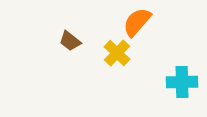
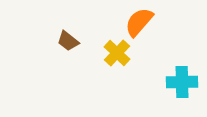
orange semicircle: moved 2 px right
brown trapezoid: moved 2 px left
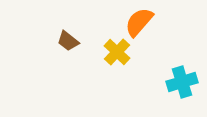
yellow cross: moved 1 px up
cyan cross: rotated 16 degrees counterclockwise
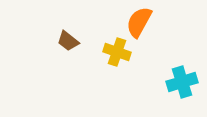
orange semicircle: rotated 12 degrees counterclockwise
yellow cross: rotated 24 degrees counterclockwise
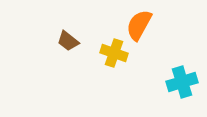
orange semicircle: moved 3 px down
yellow cross: moved 3 px left, 1 px down
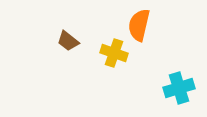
orange semicircle: rotated 16 degrees counterclockwise
cyan cross: moved 3 px left, 6 px down
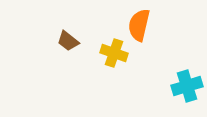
cyan cross: moved 8 px right, 2 px up
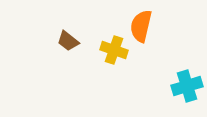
orange semicircle: moved 2 px right, 1 px down
yellow cross: moved 3 px up
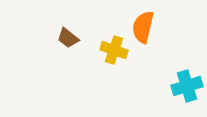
orange semicircle: moved 2 px right, 1 px down
brown trapezoid: moved 3 px up
